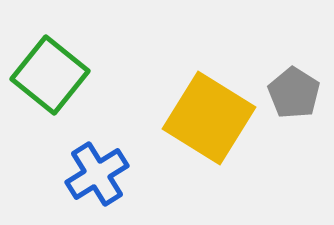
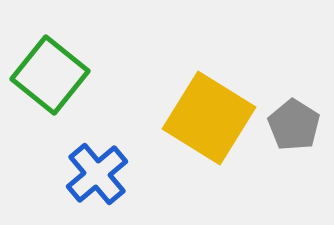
gray pentagon: moved 32 px down
blue cross: rotated 8 degrees counterclockwise
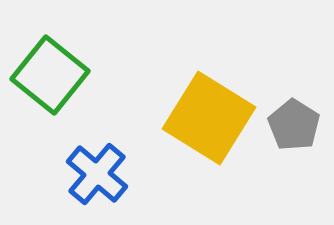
blue cross: rotated 10 degrees counterclockwise
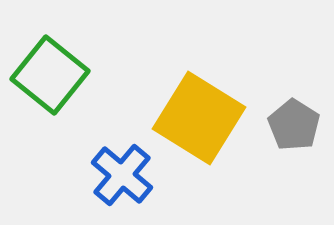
yellow square: moved 10 px left
blue cross: moved 25 px right, 1 px down
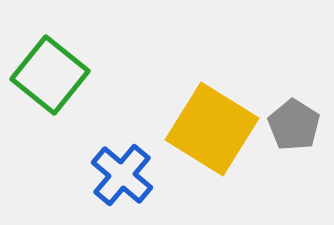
yellow square: moved 13 px right, 11 px down
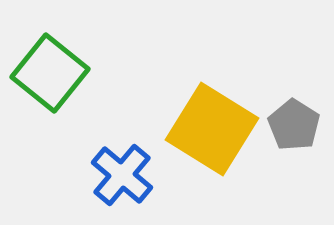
green square: moved 2 px up
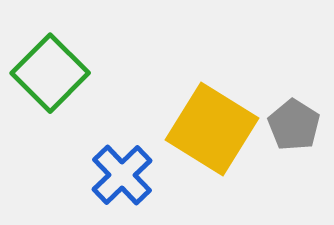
green square: rotated 6 degrees clockwise
blue cross: rotated 6 degrees clockwise
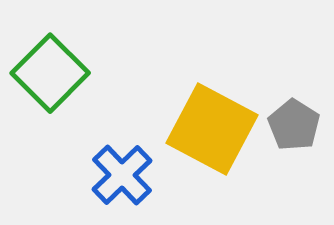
yellow square: rotated 4 degrees counterclockwise
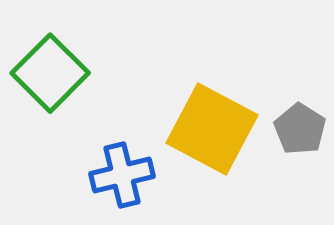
gray pentagon: moved 6 px right, 4 px down
blue cross: rotated 30 degrees clockwise
